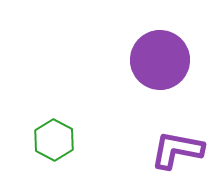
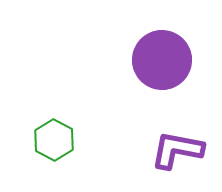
purple circle: moved 2 px right
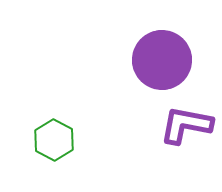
purple L-shape: moved 9 px right, 25 px up
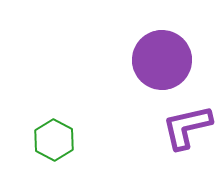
purple L-shape: moved 1 px right, 2 px down; rotated 24 degrees counterclockwise
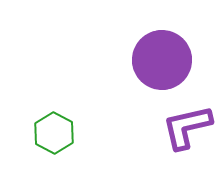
green hexagon: moved 7 px up
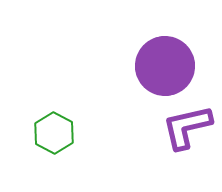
purple circle: moved 3 px right, 6 px down
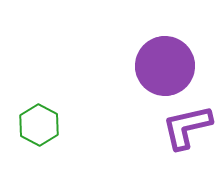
green hexagon: moved 15 px left, 8 px up
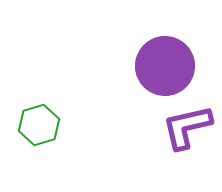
green hexagon: rotated 15 degrees clockwise
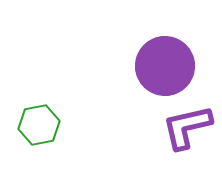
green hexagon: rotated 6 degrees clockwise
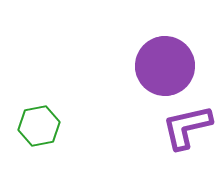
green hexagon: moved 1 px down
